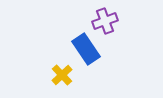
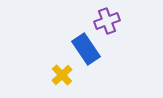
purple cross: moved 2 px right
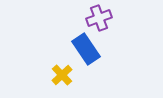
purple cross: moved 8 px left, 3 px up
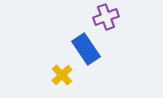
purple cross: moved 7 px right, 1 px up
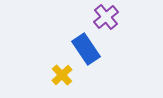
purple cross: rotated 20 degrees counterclockwise
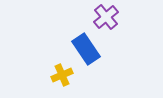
yellow cross: rotated 20 degrees clockwise
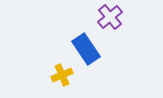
purple cross: moved 4 px right
